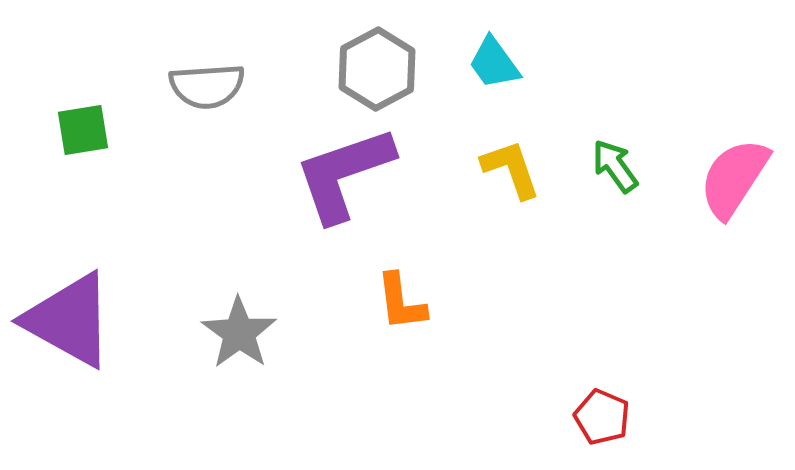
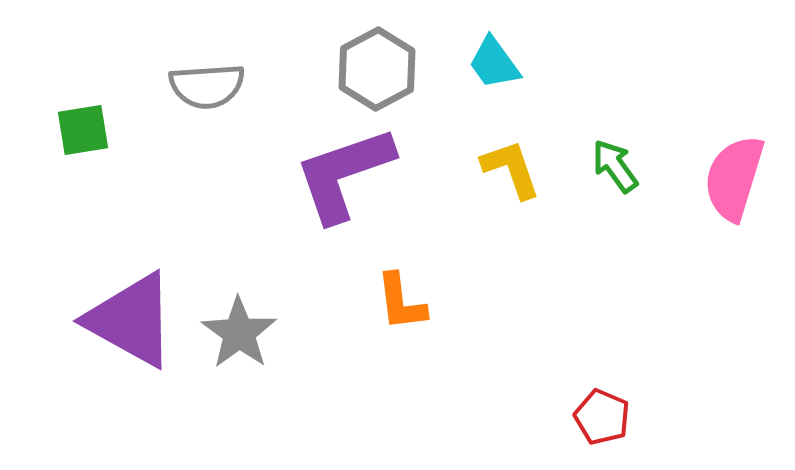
pink semicircle: rotated 16 degrees counterclockwise
purple triangle: moved 62 px right
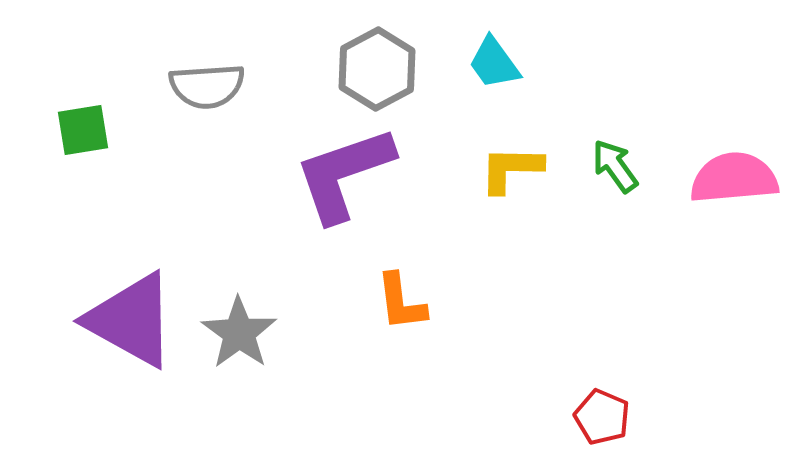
yellow L-shape: rotated 70 degrees counterclockwise
pink semicircle: rotated 68 degrees clockwise
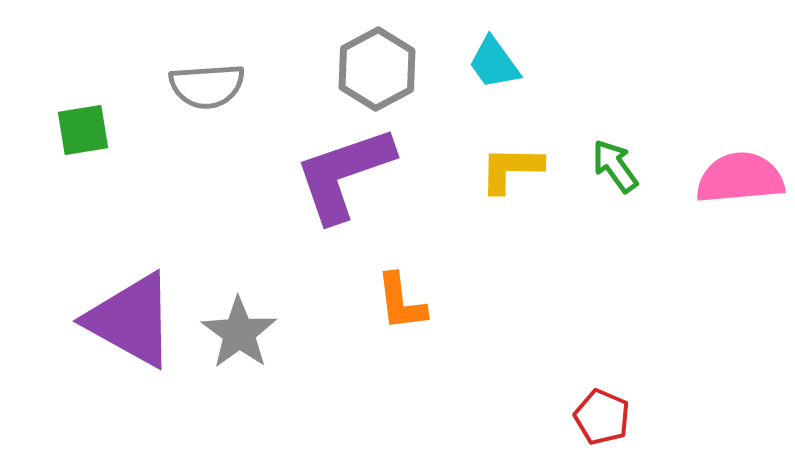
pink semicircle: moved 6 px right
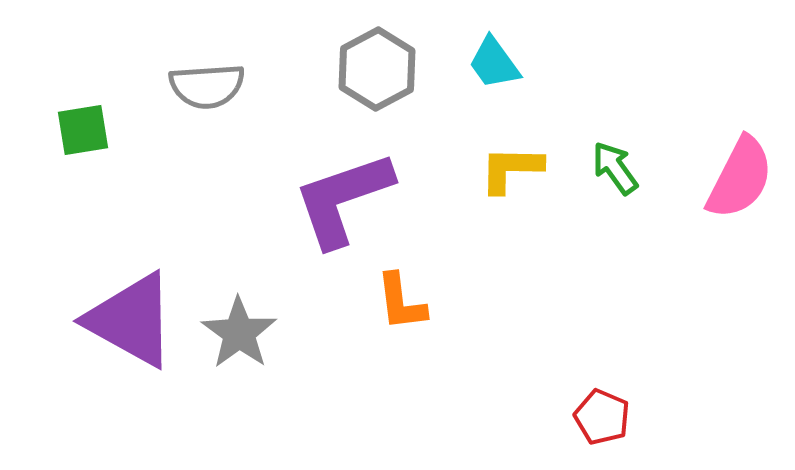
green arrow: moved 2 px down
purple L-shape: moved 1 px left, 25 px down
pink semicircle: rotated 122 degrees clockwise
